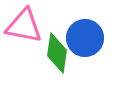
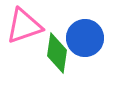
pink triangle: rotated 30 degrees counterclockwise
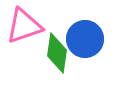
blue circle: moved 1 px down
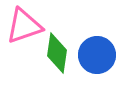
blue circle: moved 12 px right, 16 px down
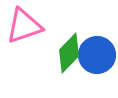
green diamond: moved 12 px right; rotated 36 degrees clockwise
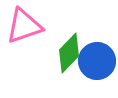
blue circle: moved 6 px down
